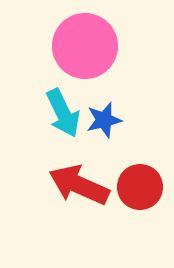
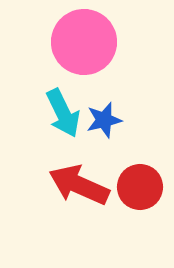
pink circle: moved 1 px left, 4 px up
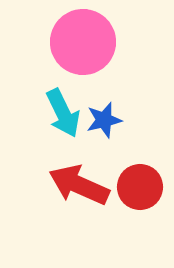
pink circle: moved 1 px left
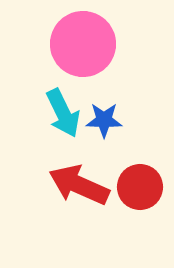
pink circle: moved 2 px down
blue star: rotated 15 degrees clockwise
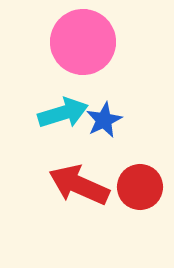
pink circle: moved 2 px up
cyan arrow: rotated 81 degrees counterclockwise
blue star: rotated 27 degrees counterclockwise
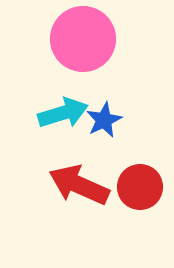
pink circle: moved 3 px up
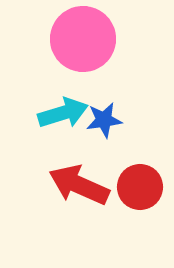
blue star: rotated 18 degrees clockwise
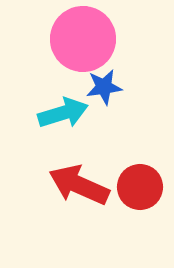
blue star: moved 33 px up
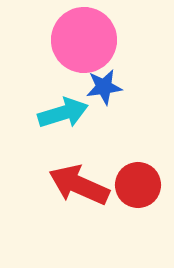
pink circle: moved 1 px right, 1 px down
red circle: moved 2 px left, 2 px up
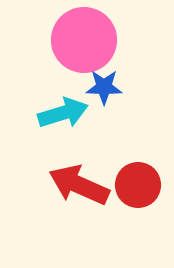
blue star: rotated 9 degrees clockwise
